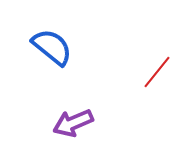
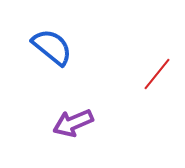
red line: moved 2 px down
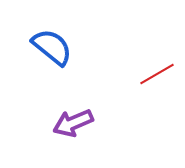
red line: rotated 21 degrees clockwise
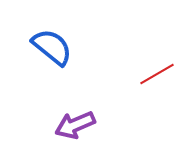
purple arrow: moved 2 px right, 2 px down
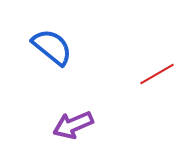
purple arrow: moved 2 px left
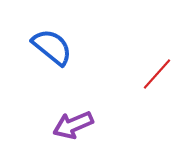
red line: rotated 18 degrees counterclockwise
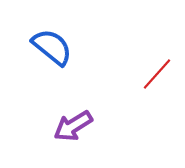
purple arrow: moved 1 px down; rotated 9 degrees counterclockwise
